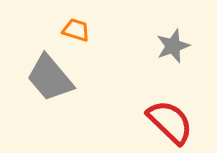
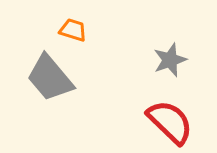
orange trapezoid: moved 3 px left
gray star: moved 3 px left, 14 px down
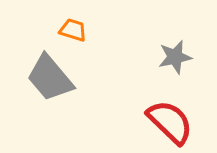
gray star: moved 5 px right, 3 px up; rotated 8 degrees clockwise
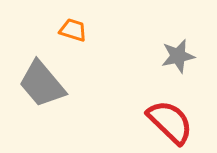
gray star: moved 3 px right, 1 px up
gray trapezoid: moved 8 px left, 6 px down
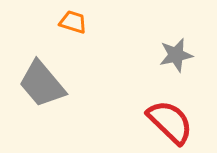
orange trapezoid: moved 8 px up
gray star: moved 2 px left, 1 px up
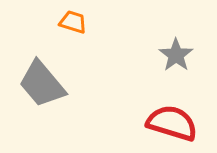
gray star: rotated 24 degrees counterclockwise
red semicircle: moved 2 px right, 1 px down; rotated 27 degrees counterclockwise
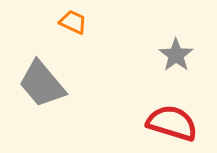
orange trapezoid: rotated 8 degrees clockwise
